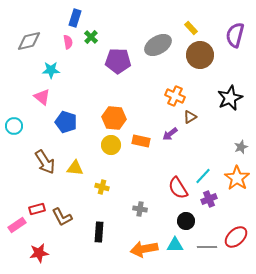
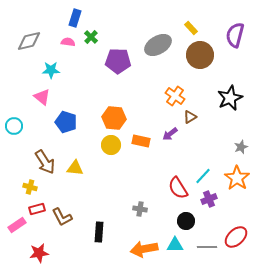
pink semicircle: rotated 72 degrees counterclockwise
orange cross: rotated 12 degrees clockwise
yellow cross: moved 72 px left
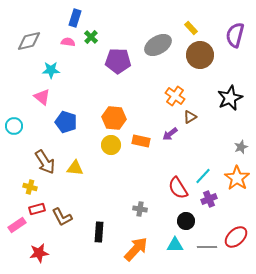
orange arrow: moved 8 px left; rotated 144 degrees clockwise
